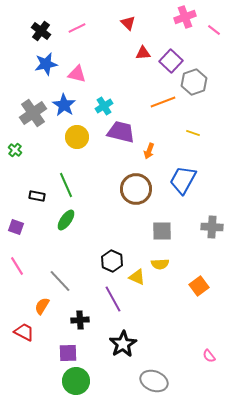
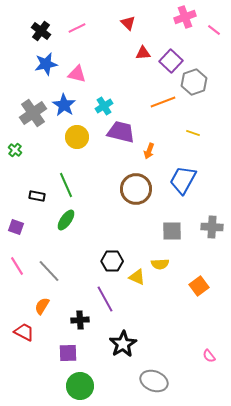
gray square at (162, 231): moved 10 px right
black hexagon at (112, 261): rotated 25 degrees counterclockwise
gray line at (60, 281): moved 11 px left, 10 px up
purple line at (113, 299): moved 8 px left
green circle at (76, 381): moved 4 px right, 5 px down
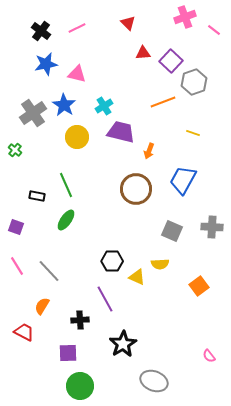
gray square at (172, 231): rotated 25 degrees clockwise
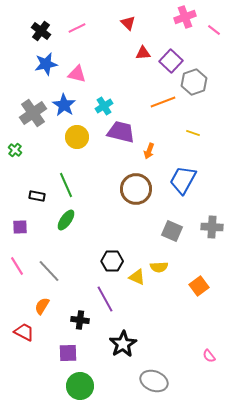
purple square at (16, 227): moved 4 px right; rotated 21 degrees counterclockwise
yellow semicircle at (160, 264): moved 1 px left, 3 px down
black cross at (80, 320): rotated 12 degrees clockwise
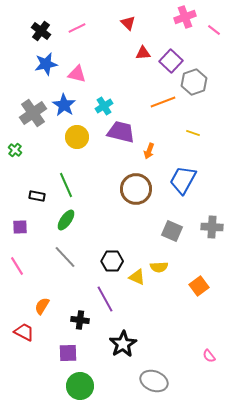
gray line at (49, 271): moved 16 px right, 14 px up
